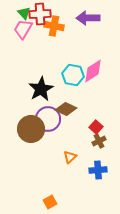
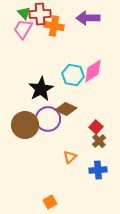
brown circle: moved 6 px left, 4 px up
brown cross: rotated 16 degrees counterclockwise
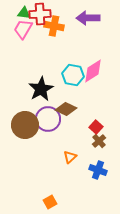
green triangle: rotated 40 degrees counterclockwise
blue cross: rotated 24 degrees clockwise
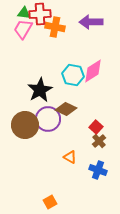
purple arrow: moved 3 px right, 4 px down
orange cross: moved 1 px right, 1 px down
black star: moved 1 px left, 1 px down
orange triangle: rotated 48 degrees counterclockwise
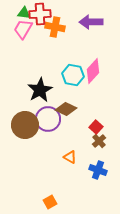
pink diamond: rotated 15 degrees counterclockwise
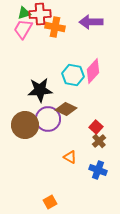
green triangle: rotated 24 degrees counterclockwise
black star: rotated 25 degrees clockwise
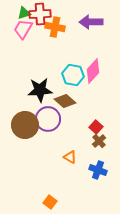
brown diamond: moved 1 px left, 8 px up; rotated 15 degrees clockwise
orange square: rotated 24 degrees counterclockwise
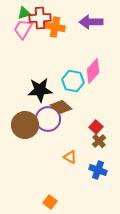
red cross: moved 4 px down
cyan hexagon: moved 6 px down
brown diamond: moved 4 px left, 6 px down
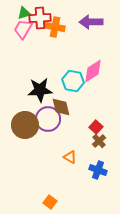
pink diamond: rotated 15 degrees clockwise
brown diamond: rotated 35 degrees clockwise
